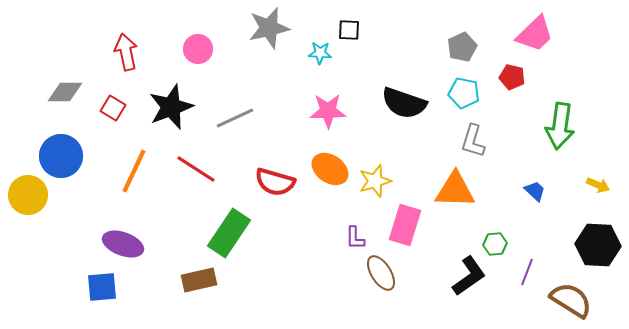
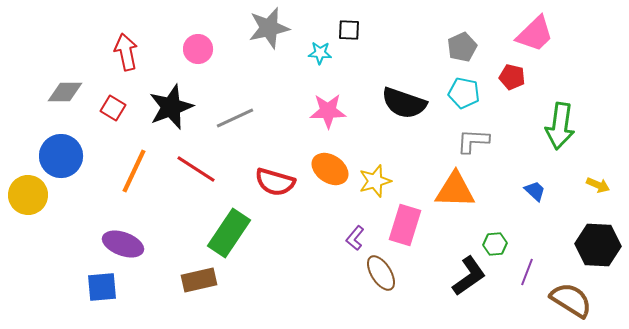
gray L-shape: rotated 76 degrees clockwise
purple L-shape: rotated 40 degrees clockwise
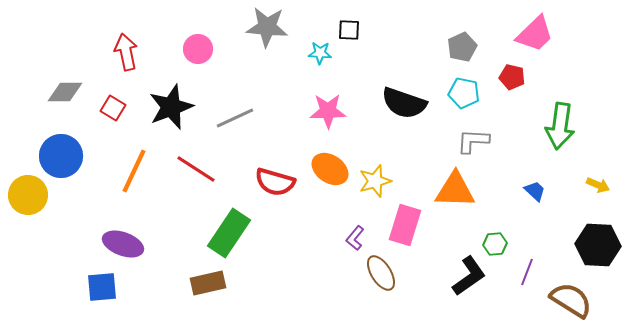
gray star: moved 2 px left, 1 px up; rotated 18 degrees clockwise
brown rectangle: moved 9 px right, 3 px down
